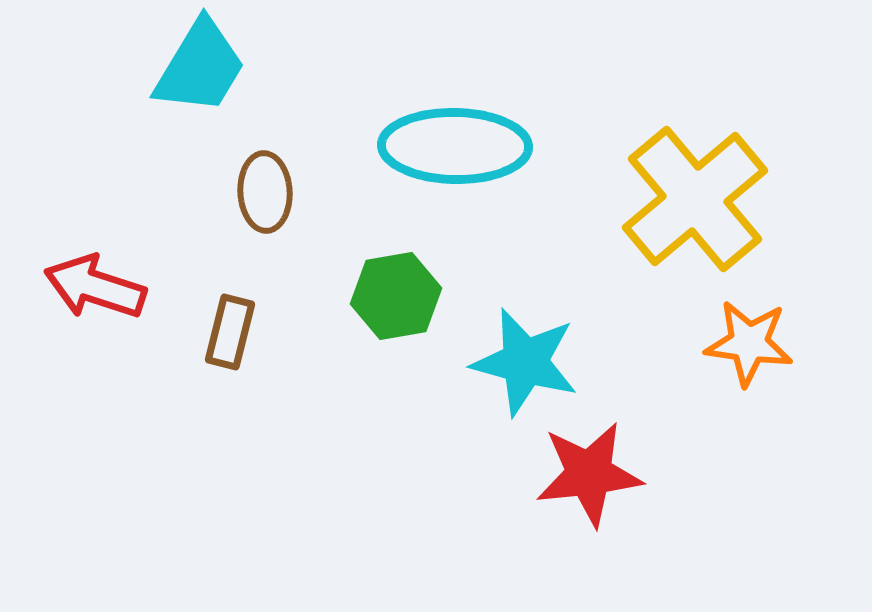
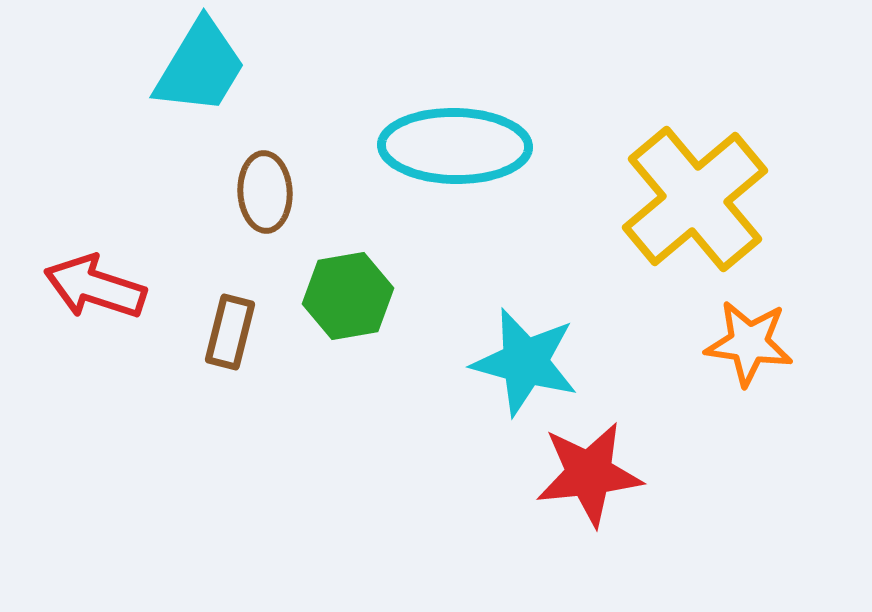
green hexagon: moved 48 px left
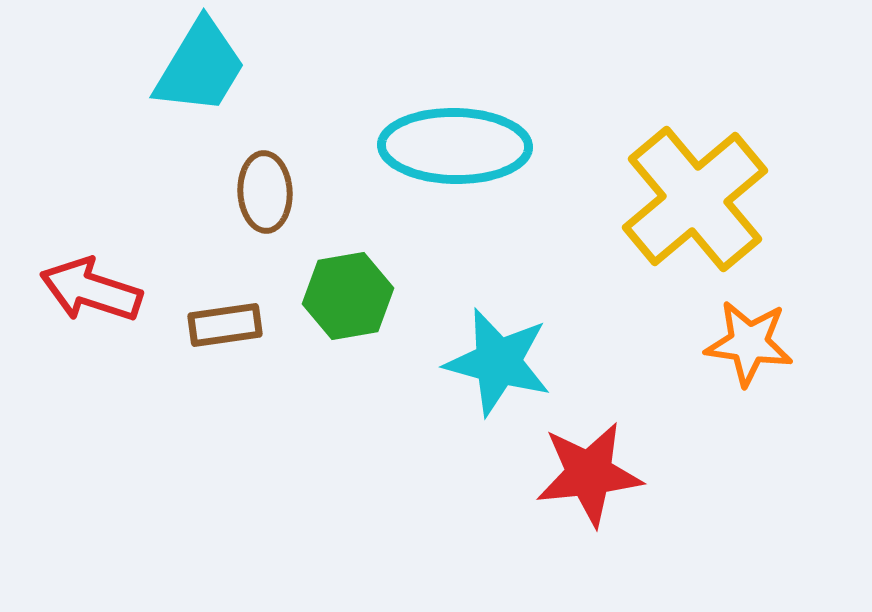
red arrow: moved 4 px left, 3 px down
brown rectangle: moved 5 px left, 7 px up; rotated 68 degrees clockwise
cyan star: moved 27 px left
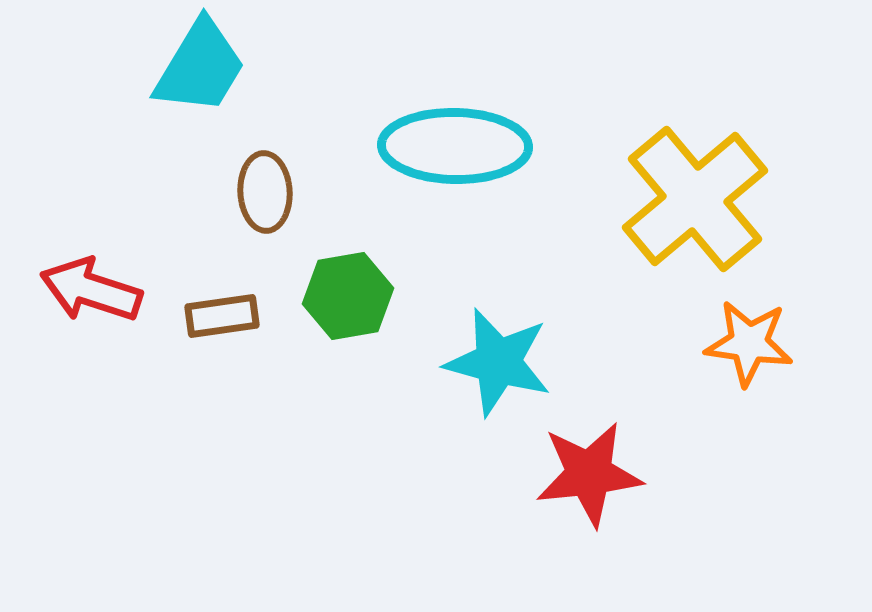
brown rectangle: moved 3 px left, 9 px up
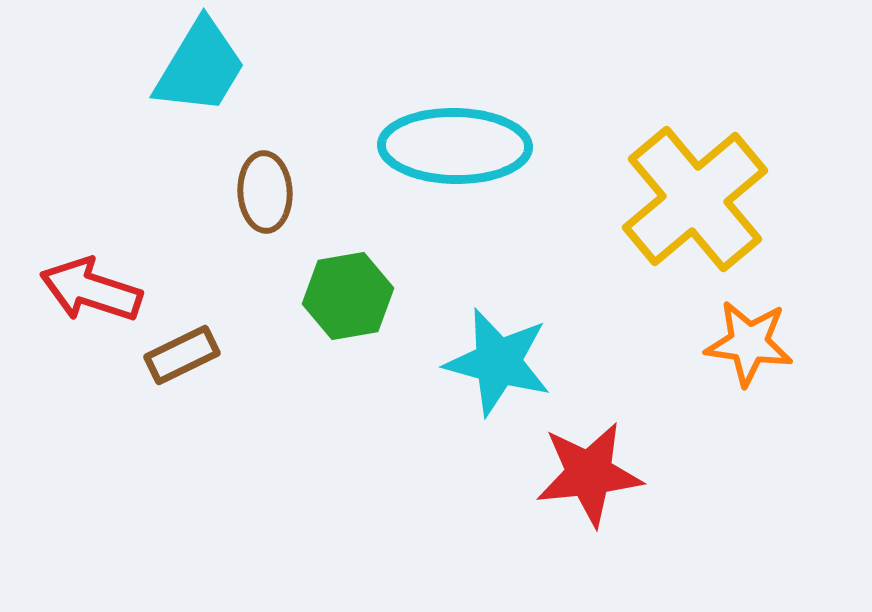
brown rectangle: moved 40 px left, 39 px down; rotated 18 degrees counterclockwise
